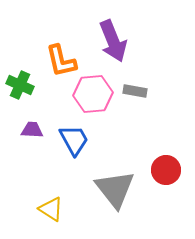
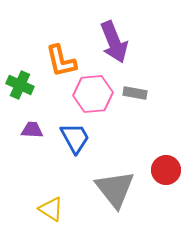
purple arrow: moved 1 px right, 1 px down
gray rectangle: moved 2 px down
blue trapezoid: moved 1 px right, 2 px up
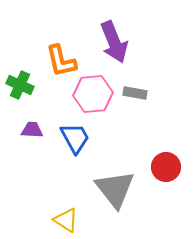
red circle: moved 3 px up
yellow triangle: moved 15 px right, 11 px down
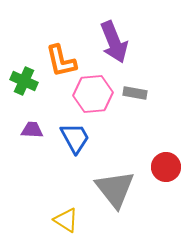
green cross: moved 4 px right, 4 px up
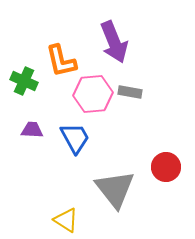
gray rectangle: moved 5 px left, 1 px up
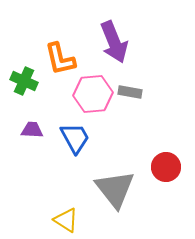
orange L-shape: moved 1 px left, 2 px up
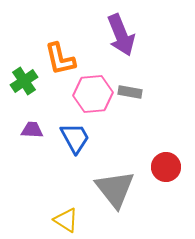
purple arrow: moved 7 px right, 7 px up
green cross: rotated 32 degrees clockwise
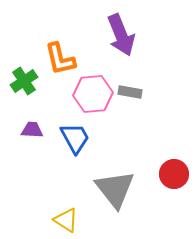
red circle: moved 8 px right, 7 px down
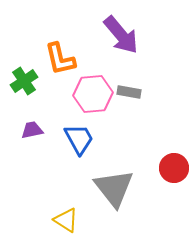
purple arrow: rotated 18 degrees counterclockwise
gray rectangle: moved 1 px left
purple trapezoid: rotated 15 degrees counterclockwise
blue trapezoid: moved 4 px right, 1 px down
red circle: moved 6 px up
gray triangle: moved 1 px left, 1 px up
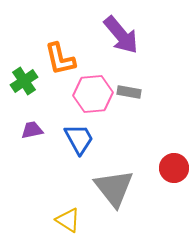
yellow triangle: moved 2 px right
